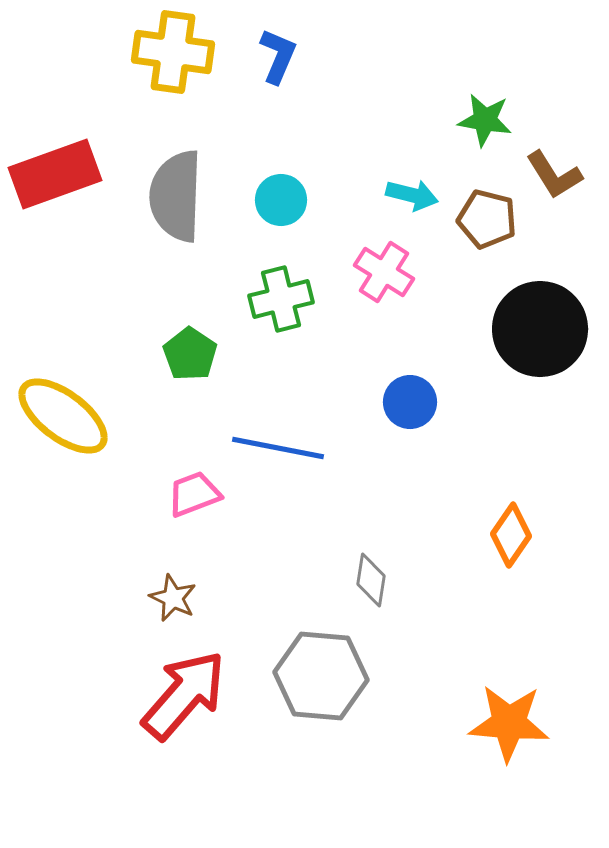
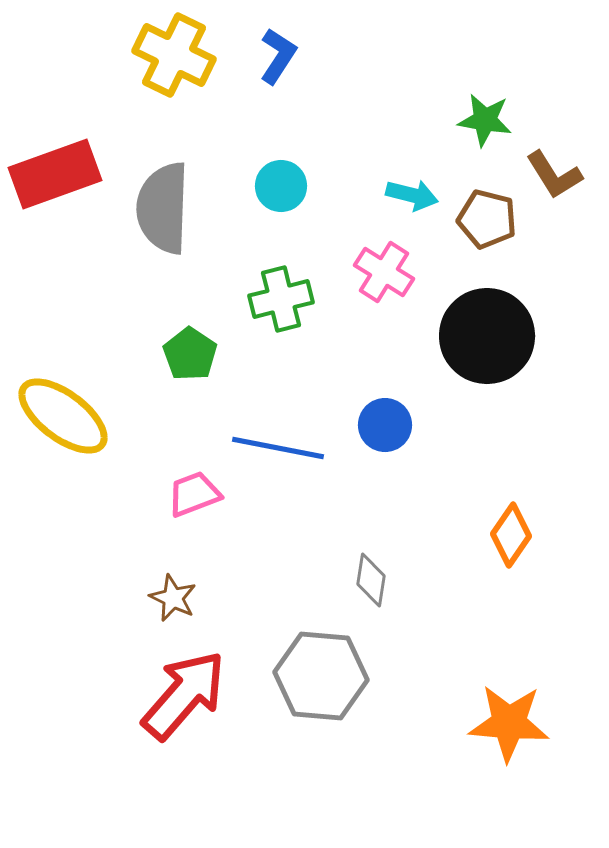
yellow cross: moved 1 px right, 3 px down; rotated 18 degrees clockwise
blue L-shape: rotated 10 degrees clockwise
gray semicircle: moved 13 px left, 12 px down
cyan circle: moved 14 px up
black circle: moved 53 px left, 7 px down
blue circle: moved 25 px left, 23 px down
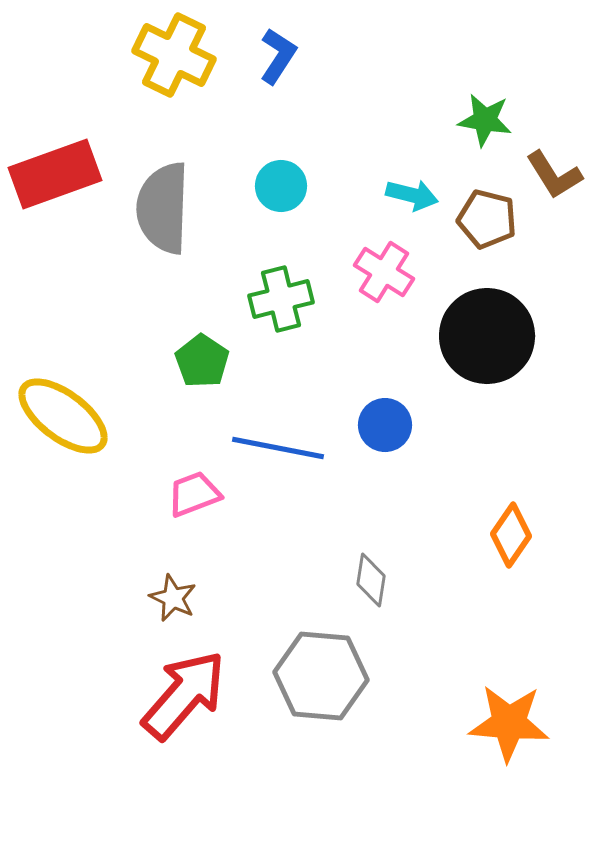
green pentagon: moved 12 px right, 7 px down
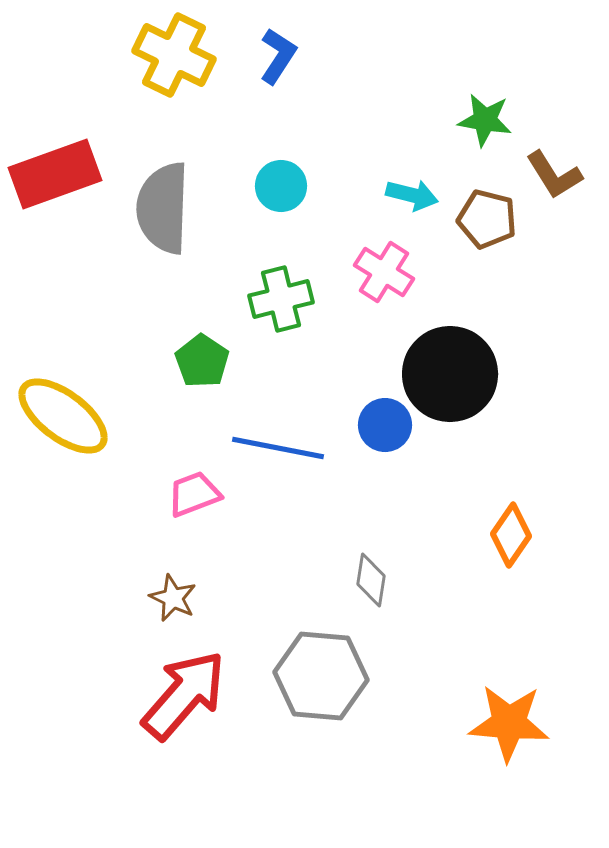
black circle: moved 37 px left, 38 px down
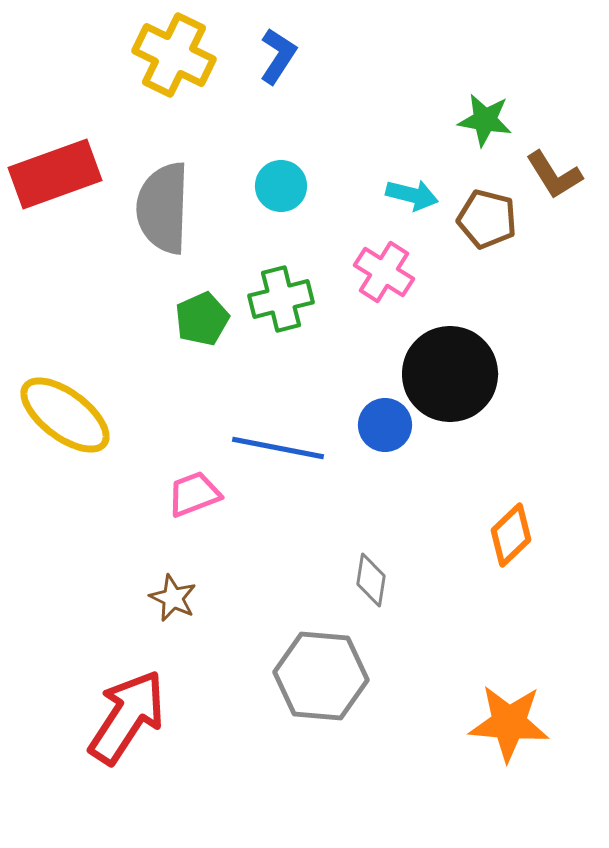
green pentagon: moved 42 px up; rotated 14 degrees clockwise
yellow ellipse: moved 2 px right, 1 px up
orange diamond: rotated 12 degrees clockwise
red arrow: moved 57 px left, 22 px down; rotated 8 degrees counterclockwise
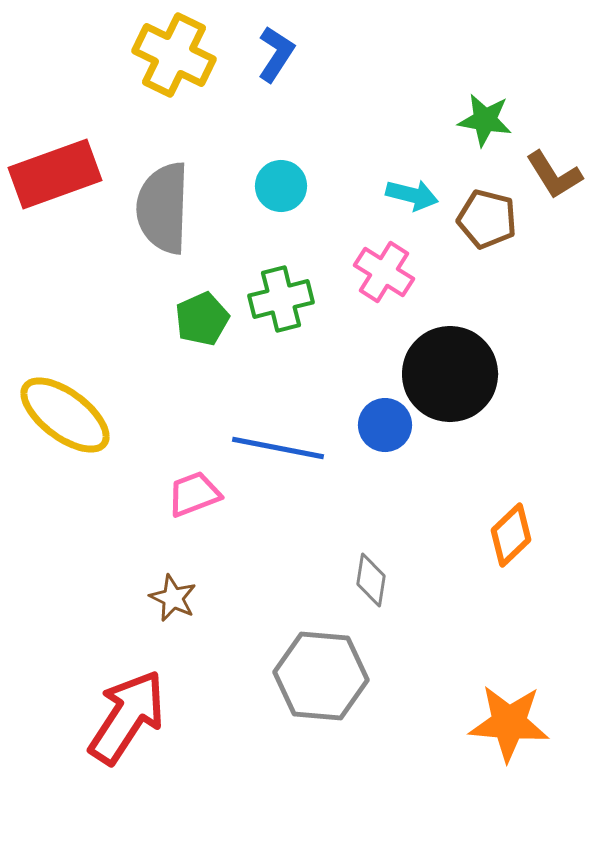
blue L-shape: moved 2 px left, 2 px up
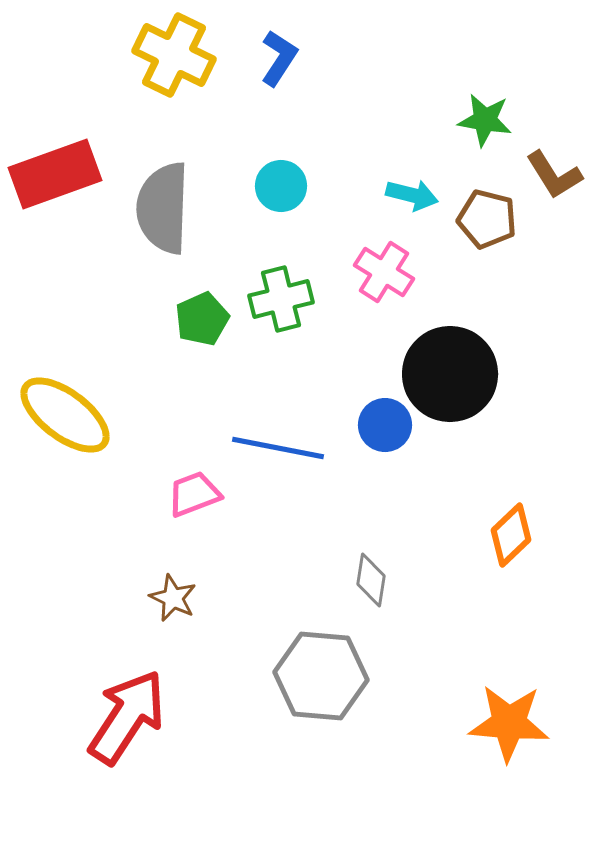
blue L-shape: moved 3 px right, 4 px down
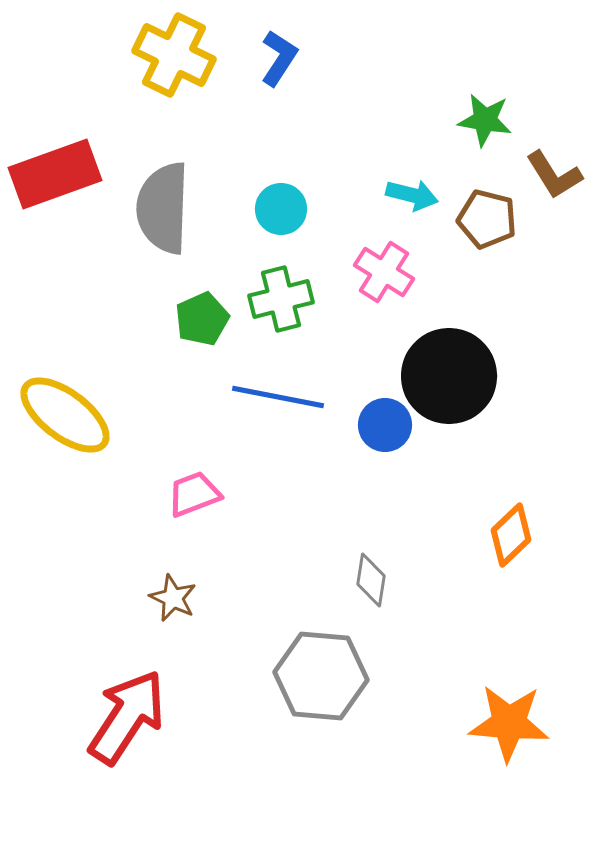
cyan circle: moved 23 px down
black circle: moved 1 px left, 2 px down
blue line: moved 51 px up
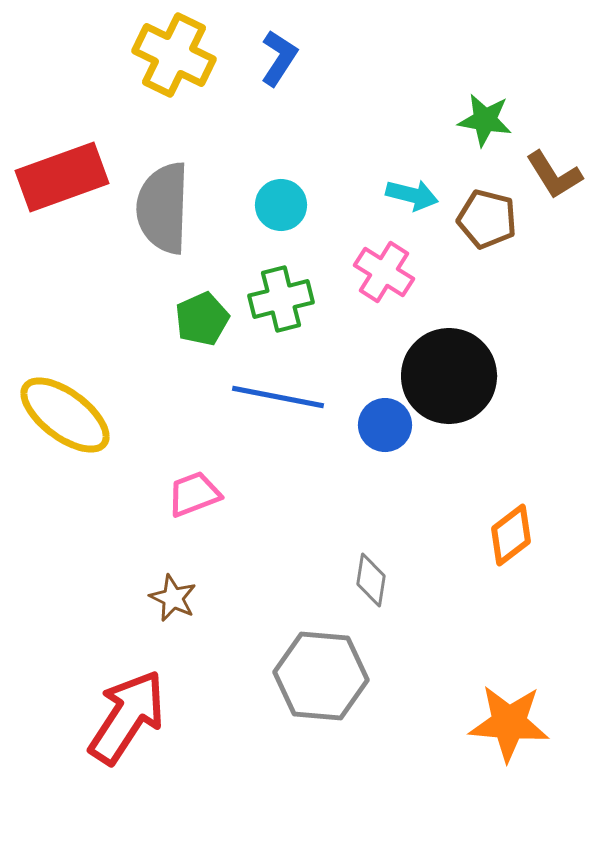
red rectangle: moved 7 px right, 3 px down
cyan circle: moved 4 px up
orange diamond: rotated 6 degrees clockwise
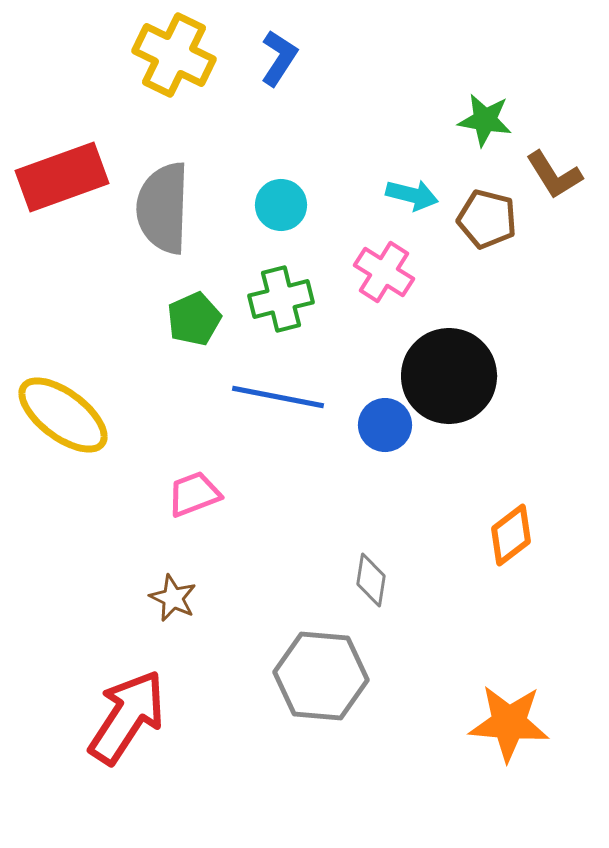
green pentagon: moved 8 px left
yellow ellipse: moved 2 px left
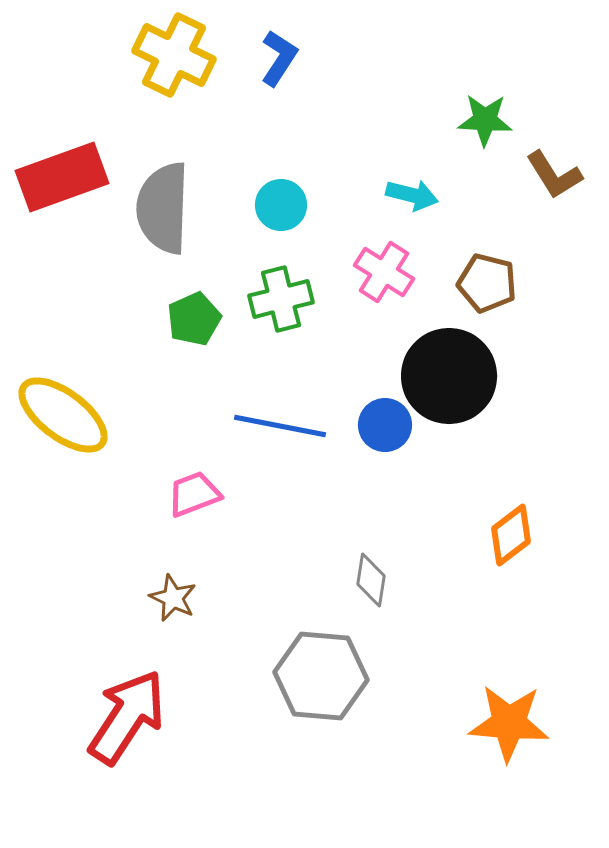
green star: rotated 6 degrees counterclockwise
brown pentagon: moved 64 px down
blue line: moved 2 px right, 29 px down
